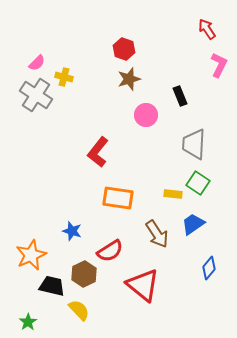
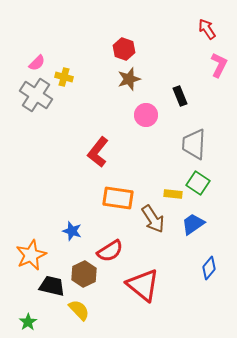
brown arrow: moved 4 px left, 15 px up
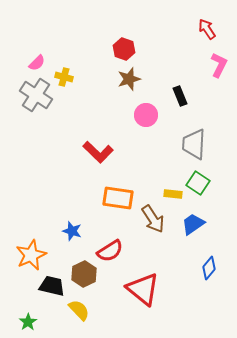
red L-shape: rotated 84 degrees counterclockwise
red triangle: moved 4 px down
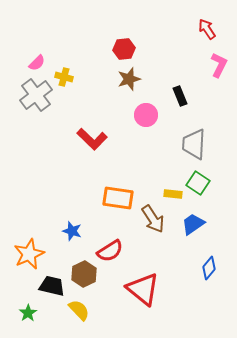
red hexagon: rotated 25 degrees counterclockwise
gray cross: rotated 20 degrees clockwise
red L-shape: moved 6 px left, 13 px up
orange star: moved 2 px left, 1 px up
green star: moved 9 px up
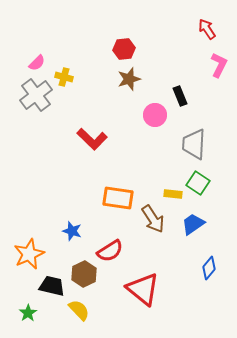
pink circle: moved 9 px right
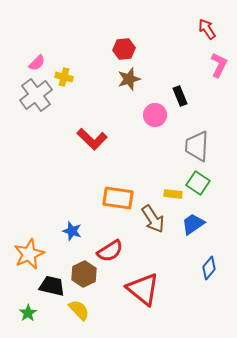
gray trapezoid: moved 3 px right, 2 px down
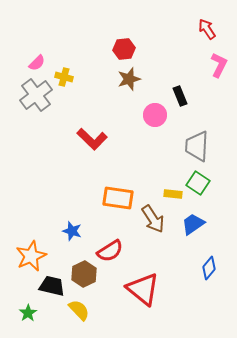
orange star: moved 2 px right, 2 px down
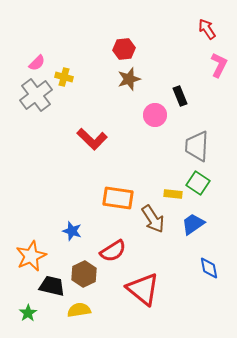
red semicircle: moved 3 px right
blue diamond: rotated 50 degrees counterclockwise
yellow semicircle: rotated 55 degrees counterclockwise
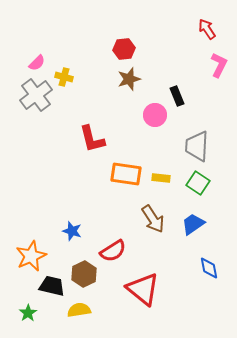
black rectangle: moved 3 px left
red L-shape: rotated 32 degrees clockwise
yellow rectangle: moved 12 px left, 16 px up
orange rectangle: moved 8 px right, 24 px up
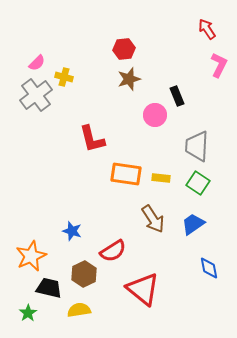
black trapezoid: moved 3 px left, 2 px down
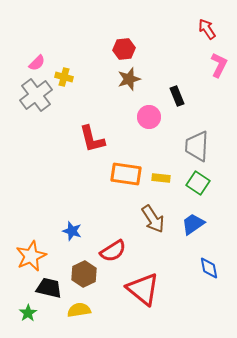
pink circle: moved 6 px left, 2 px down
